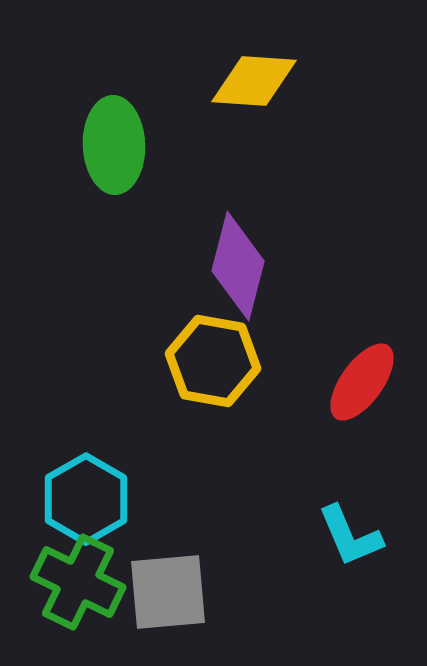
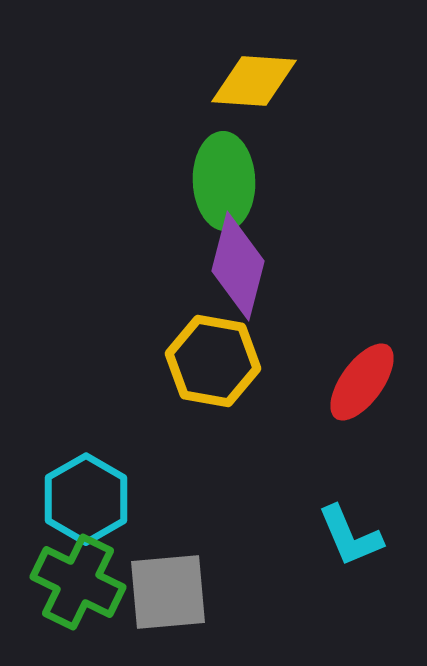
green ellipse: moved 110 px right, 36 px down
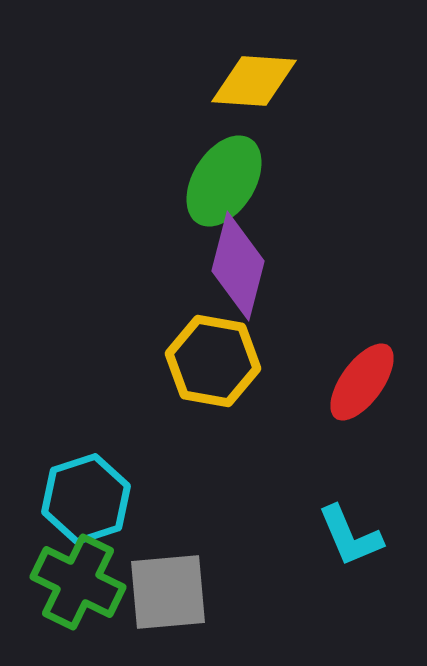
green ellipse: rotated 34 degrees clockwise
cyan hexagon: rotated 12 degrees clockwise
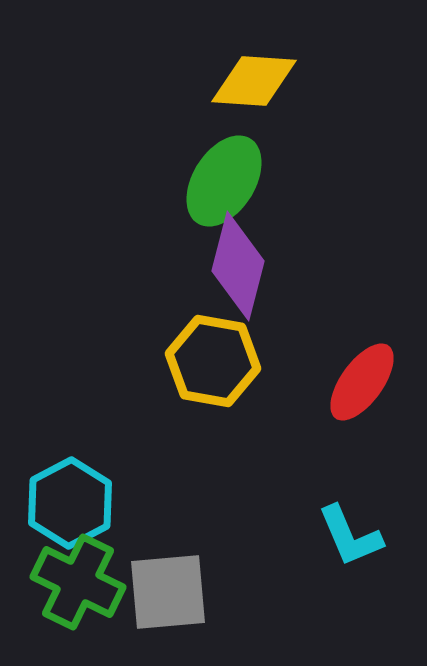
cyan hexagon: moved 16 px left, 4 px down; rotated 10 degrees counterclockwise
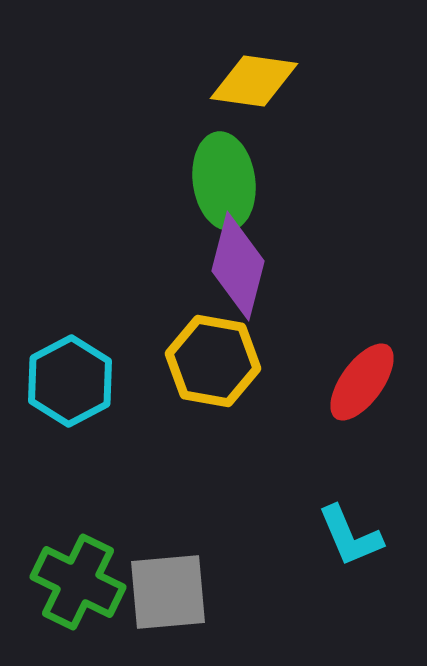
yellow diamond: rotated 4 degrees clockwise
green ellipse: rotated 40 degrees counterclockwise
cyan hexagon: moved 122 px up
